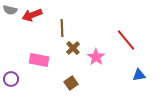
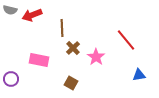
brown square: rotated 24 degrees counterclockwise
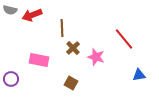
red line: moved 2 px left, 1 px up
pink star: rotated 18 degrees counterclockwise
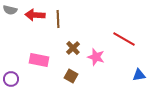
red arrow: moved 3 px right; rotated 24 degrees clockwise
brown line: moved 4 px left, 9 px up
red line: rotated 20 degrees counterclockwise
brown square: moved 7 px up
